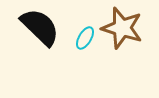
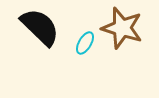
cyan ellipse: moved 5 px down
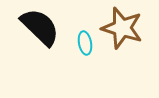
cyan ellipse: rotated 40 degrees counterclockwise
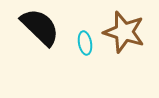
brown star: moved 2 px right, 4 px down
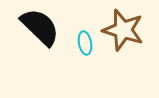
brown star: moved 1 px left, 2 px up
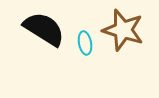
black semicircle: moved 4 px right, 2 px down; rotated 12 degrees counterclockwise
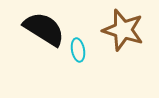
cyan ellipse: moved 7 px left, 7 px down
